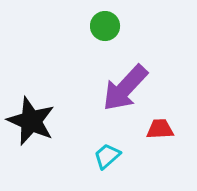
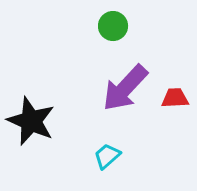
green circle: moved 8 px right
red trapezoid: moved 15 px right, 31 px up
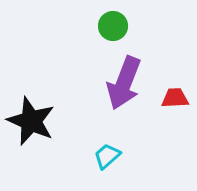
purple arrow: moved 1 px left, 5 px up; rotated 22 degrees counterclockwise
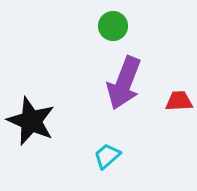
red trapezoid: moved 4 px right, 3 px down
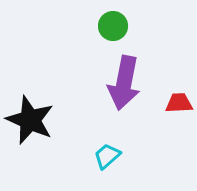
purple arrow: rotated 10 degrees counterclockwise
red trapezoid: moved 2 px down
black star: moved 1 px left, 1 px up
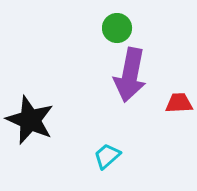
green circle: moved 4 px right, 2 px down
purple arrow: moved 6 px right, 8 px up
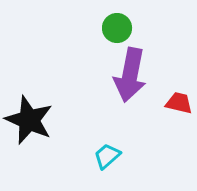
red trapezoid: rotated 16 degrees clockwise
black star: moved 1 px left
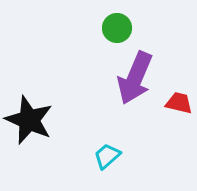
purple arrow: moved 5 px right, 3 px down; rotated 12 degrees clockwise
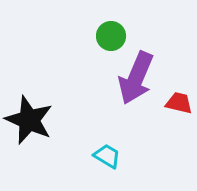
green circle: moved 6 px left, 8 px down
purple arrow: moved 1 px right
cyan trapezoid: rotated 72 degrees clockwise
